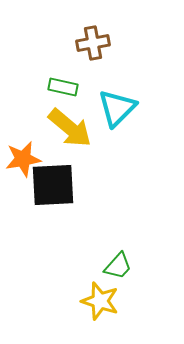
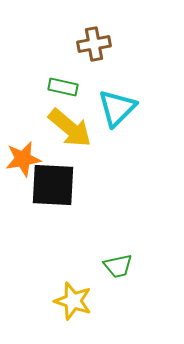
brown cross: moved 1 px right, 1 px down
black square: rotated 6 degrees clockwise
green trapezoid: rotated 36 degrees clockwise
yellow star: moved 27 px left
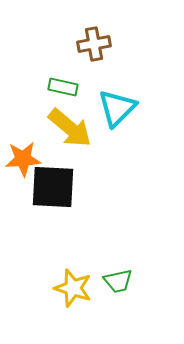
orange star: rotated 6 degrees clockwise
black square: moved 2 px down
green trapezoid: moved 15 px down
yellow star: moved 13 px up
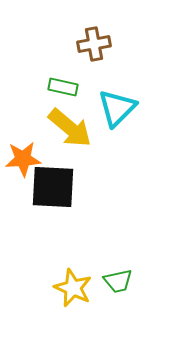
yellow star: rotated 6 degrees clockwise
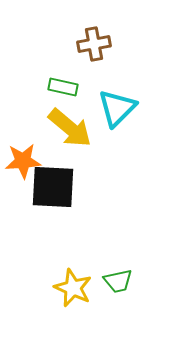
orange star: moved 2 px down
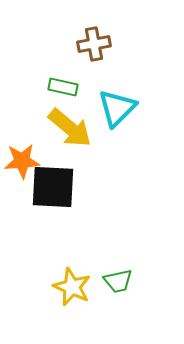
orange star: moved 1 px left
yellow star: moved 1 px left, 1 px up
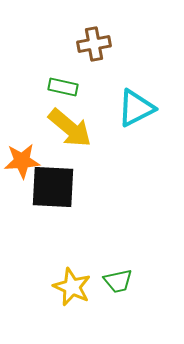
cyan triangle: moved 19 px right; rotated 18 degrees clockwise
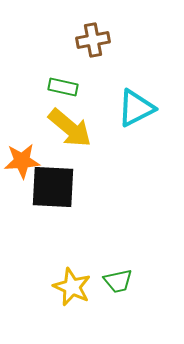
brown cross: moved 1 px left, 4 px up
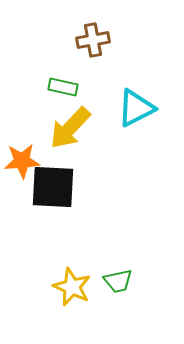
yellow arrow: rotated 93 degrees clockwise
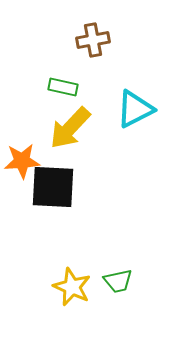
cyan triangle: moved 1 px left, 1 px down
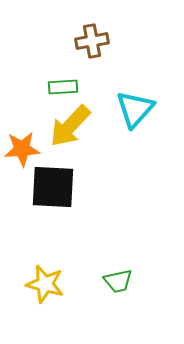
brown cross: moved 1 px left, 1 px down
green rectangle: rotated 16 degrees counterclockwise
cyan triangle: rotated 21 degrees counterclockwise
yellow arrow: moved 2 px up
orange star: moved 12 px up
yellow star: moved 27 px left, 3 px up; rotated 9 degrees counterclockwise
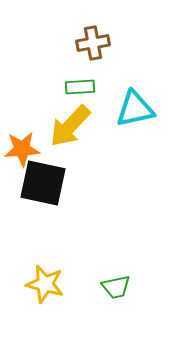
brown cross: moved 1 px right, 2 px down
green rectangle: moved 17 px right
cyan triangle: rotated 36 degrees clockwise
black square: moved 10 px left, 4 px up; rotated 9 degrees clockwise
green trapezoid: moved 2 px left, 6 px down
